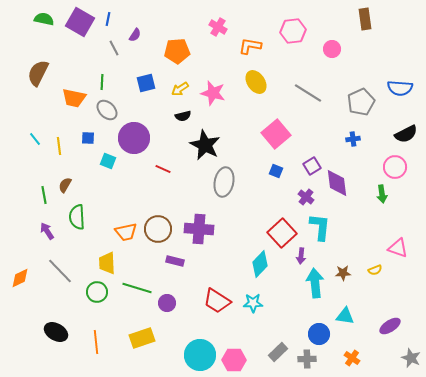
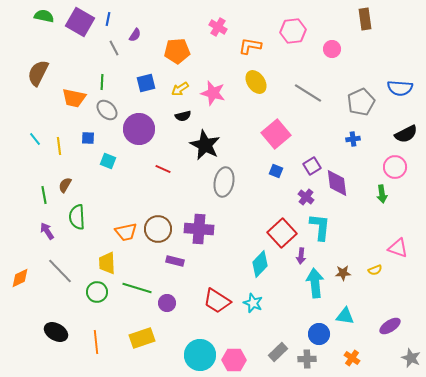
green semicircle at (44, 19): moved 3 px up
purple circle at (134, 138): moved 5 px right, 9 px up
cyan star at (253, 303): rotated 24 degrees clockwise
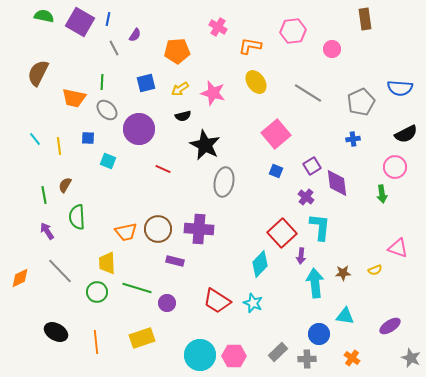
pink hexagon at (234, 360): moved 4 px up
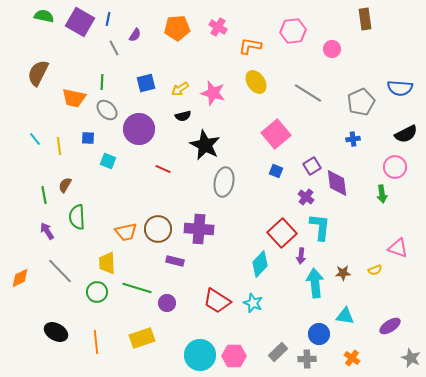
orange pentagon at (177, 51): moved 23 px up
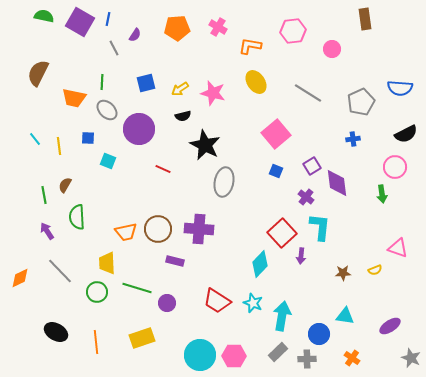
cyan arrow at (315, 283): moved 33 px left, 33 px down; rotated 16 degrees clockwise
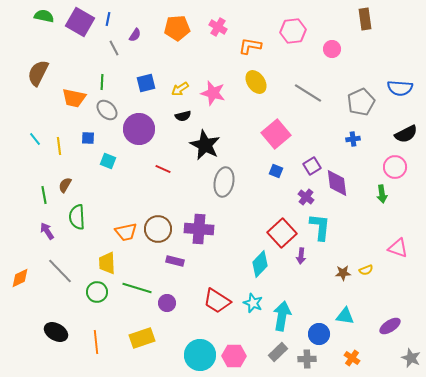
yellow semicircle at (375, 270): moved 9 px left
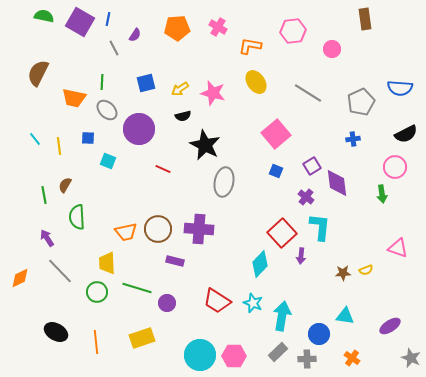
purple arrow at (47, 231): moved 7 px down
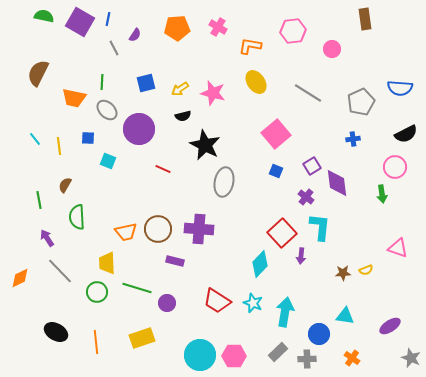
green line at (44, 195): moved 5 px left, 5 px down
cyan arrow at (282, 316): moved 3 px right, 4 px up
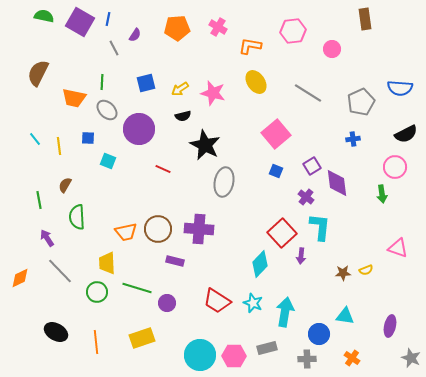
purple ellipse at (390, 326): rotated 45 degrees counterclockwise
gray rectangle at (278, 352): moved 11 px left, 4 px up; rotated 30 degrees clockwise
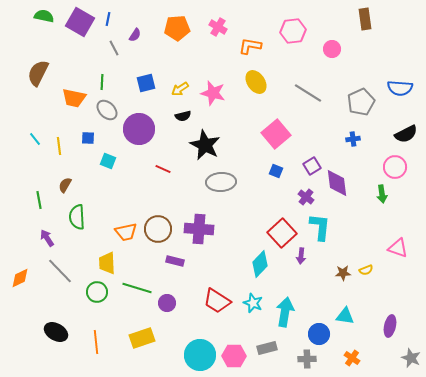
gray ellipse at (224, 182): moved 3 px left; rotated 76 degrees clockwise
